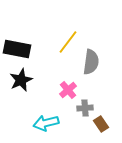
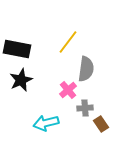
gray semicircle: moved 5 px left, 7 px down
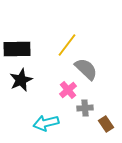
yellow line: moved 1 px left, 3 px down
black rectangle: rotated 12 degrees counterclockwise
gray semicircle: rotated 55 degrees counterclockwise
brown rectangle: moved 5 px right
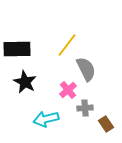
gray semicircle: rotated 20 degrees clockwise
black star: moved 4 px right, 2 px down; rotated 20 degrees counterclockwise
cyan arrow: moved 4 px up
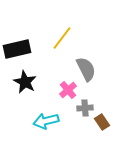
yellow line: moved 5 px left, 7 px up
black rectangle: rotated 12 degrees counterclockwise
cyan arrow: moved 2 px down
brown rectangle: moved 4 px left, 2 px up
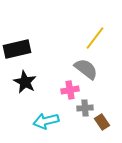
yellow line: moved 33 px right
gray semicircle: rotated 25 degrees counterclockwise
pink cross: moved 2 px right; rotated 30 degrees clockwise
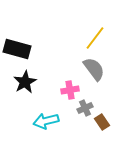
black rectangle: rotated 28 degrees clockwise
gray semicircle: moved 8 px right; rotated 15 degrees clockwise
black star: rotated 15 degrees clockwise
gray cross: rotated 21 degrees counterclockwise
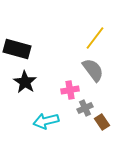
gray semicircle: moved 1 px left, 1 px down
black star: rotated 10 degrees counterclockwise
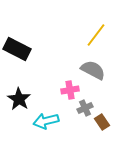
yellow line: moved 1 px right, 3 px up
black rectangle: rotated 12 degrees clockwise
gray semicircle: rotated 25 degrees counterclockwise
black star: moved 6 px left, 17 px down
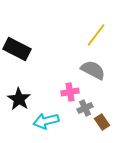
pink cross: moved 2 px down
